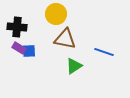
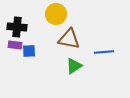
brown triangle: moved 4 px right
purple rectangle: moved 4 px left, 3 px up; rotated 24 degrees counterclockwise
blue line: rotated 24 degrees counterclockwise
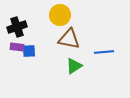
yellow circle: moved 4 px right, 1 px down
black cross: rotated 24 degrees counterclockwise
purple rectangle: moved 2 px right, 2 px down
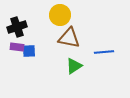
brown triangle: moved 1 px up
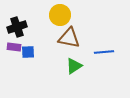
purple rectangle: moved 3 px left
blue square: moved 1 px left, 1 px down
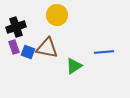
yellow circle: moved 3 px left
black cross: moved 1 px left
brown triangle: moved 22 px left, 10 px down
purple rectangle: rotated 64 degrees clockwise
blue square: rotated 24 degrees clockwise
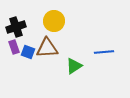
yellow circle: moved 3 px left, 6 px down
brown triangle: rotated 15 degrees counterclockwise
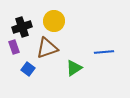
black cross: moved 6 px right
brown triangle: rotated 15 degrees counterclockwise
blue square: moved 17 px down; rotated 16 degrees clockwise
green triangle: moved 2 px down
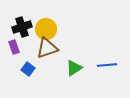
yellow circle: moved 8 px left, 8 px down
blue line: moved 3 px right, 13 px down
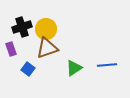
purple rectangle: moved 3 px left, 2 px down
